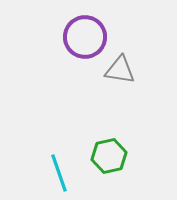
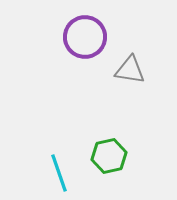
gray triangle: moved 10 px right
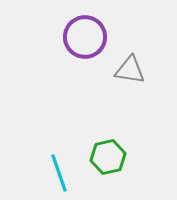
green hexagon: moved 1 px left, 1 px down
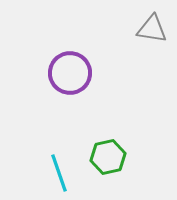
purple circle: moved 15 px left, 36 px down
gray triangle: moved 22 px right, 41 px up
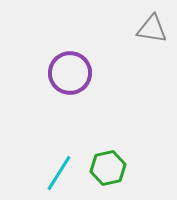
green hexagon: moved 11 px down
cyan line: rotated 51 degrees clockwise
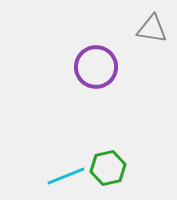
purple circle: moved 26 px right, 6 px up
cyan line: moved 7 px right, 3 px down; rotated 36 degrees clockwise
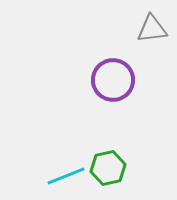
gray triangle: rotated 16 degrees counterclockwise
purple circle: moved 17 px right, 13 px down
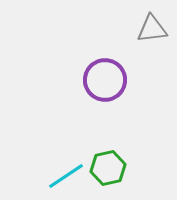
purple circle: moved 8 px left
cyan line: rotated 12 degrees counterclockwise
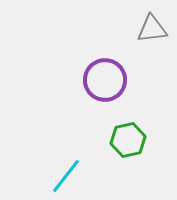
green hexagon: moved 20 px right, 28 px up
cyan line: rotated 18 degrees counterclockwise
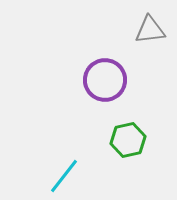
gray triangle: moved 2 px left, 1 px down
cyan line: moved 2 px left
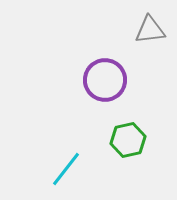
cyan line: moved 2 px right, 7 px up
